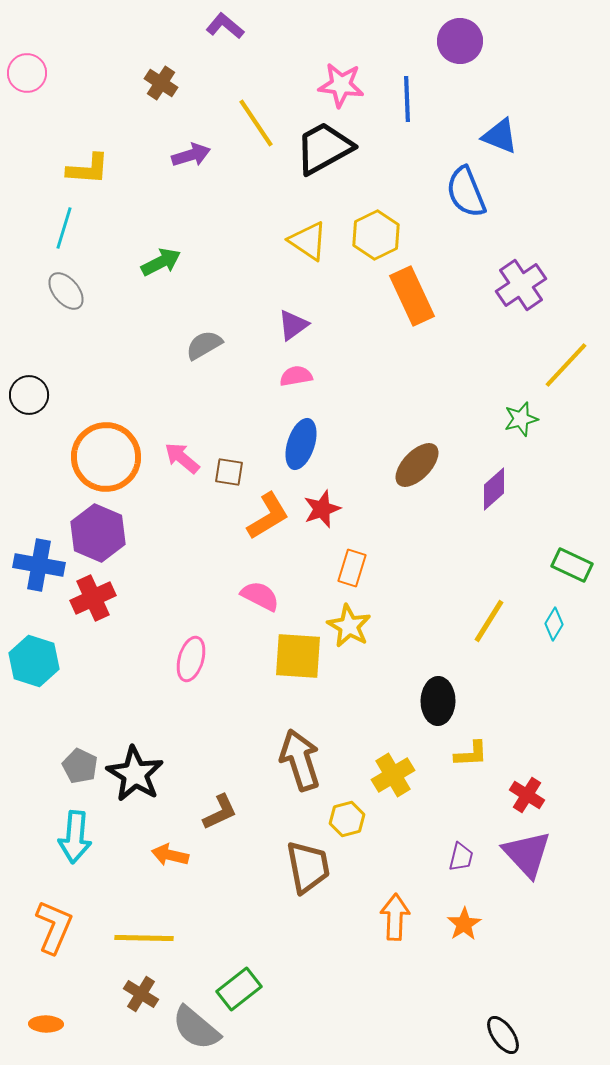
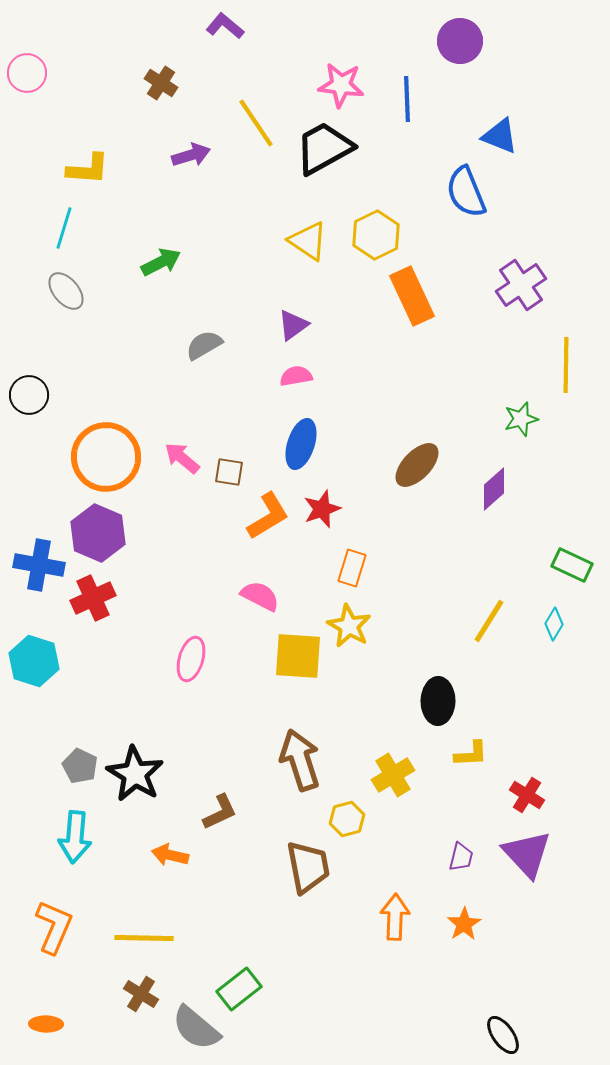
yellow line at (566, 365): rotated 42 degrees counterclockwise
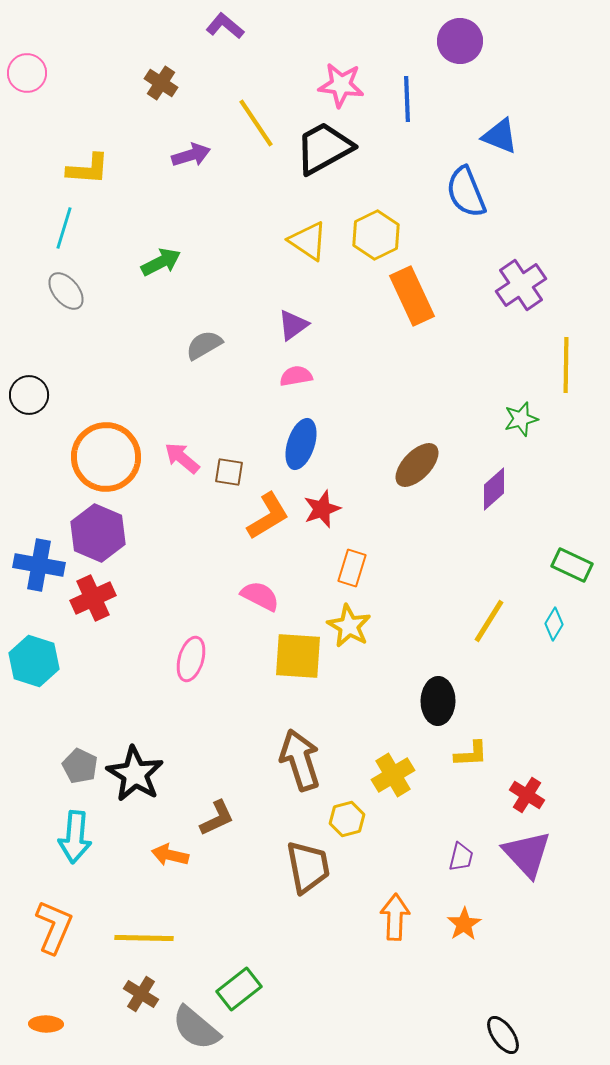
brown L-shape at (220, 812): moved 3 px left, 6 px down
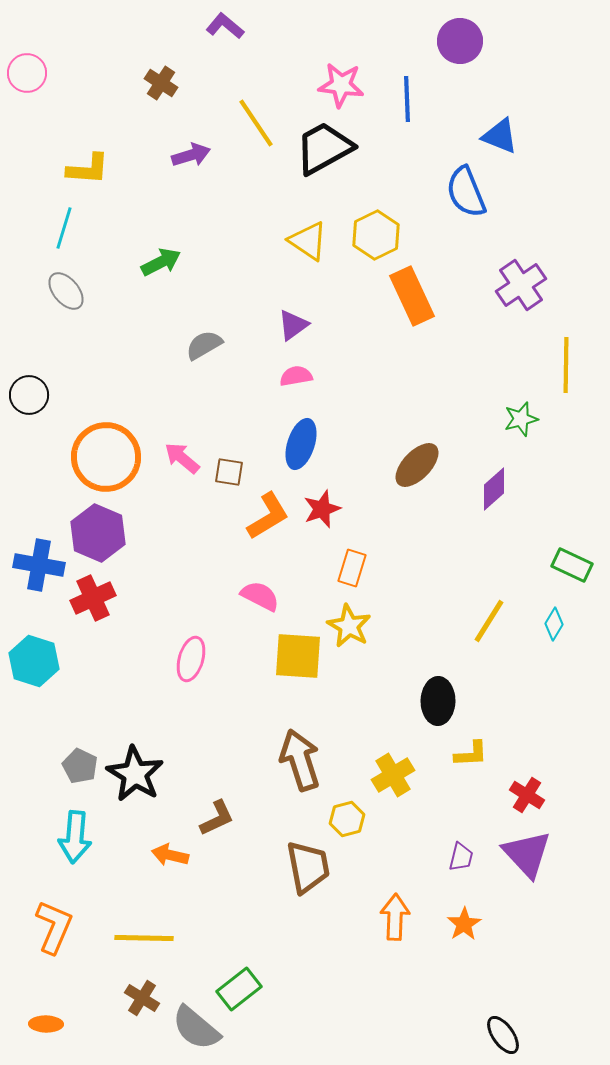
brown cross at (141, 994): moved 1 px right, 4 px down
